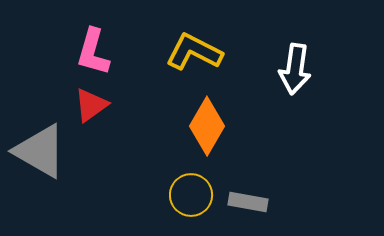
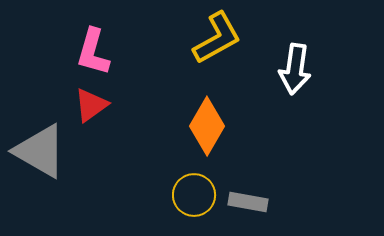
yellow L-shape: moved 23 px right, 14 px up; rotated 124 degrees clockwise
yellow circle: moved 3 px right
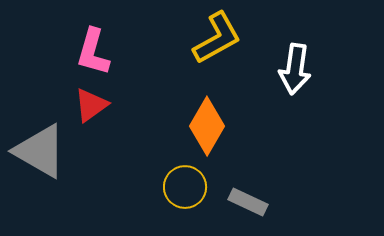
yellow circle: moved 9 px left, 8 px up
gray rectangle: rotated 15 degrees clockwise
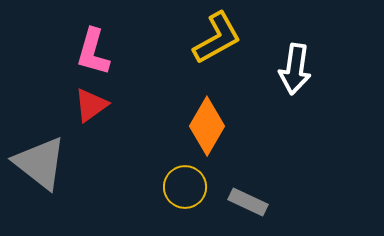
gray triangle: moved 12 px down; rotated 8 degrees clockwise
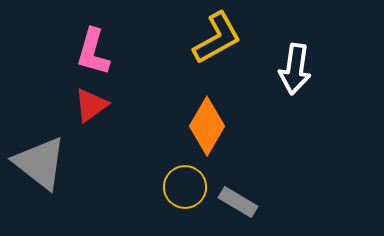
gray rectangle: moved 10 px left; rotated 6 degrees clockwise
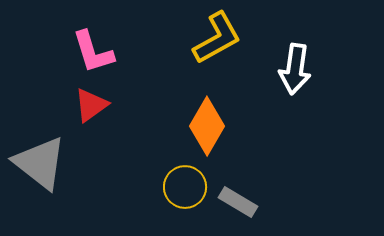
pink L-shape: rotated 33 degrees counterclockwise
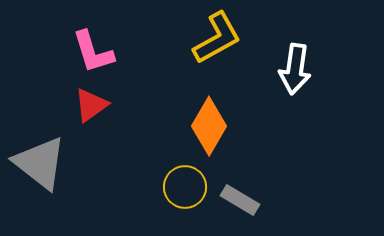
orange diamond: moved 2 px right
gray rectangle: moved 2 px right, 2 px up
